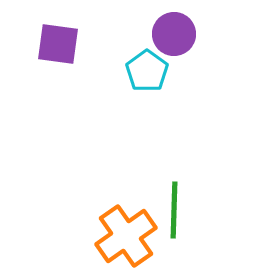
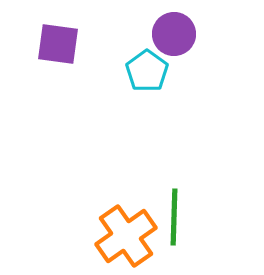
green line: moved 7 px down
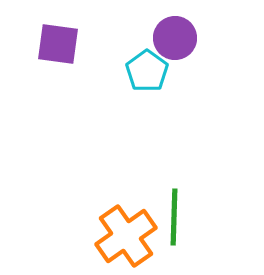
purple circle: moved 1 px right, 4 px down
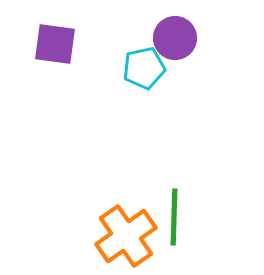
purple square: moved 3 px left
cyan pentagon: moved 3 px left, 3 px up; rotated 24 degrees clockwise
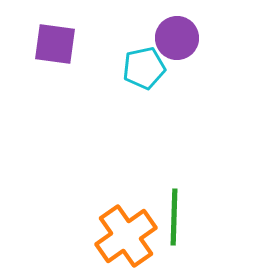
purple circle: moved 2 px right
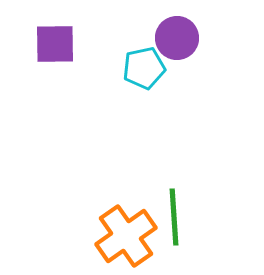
purple square: rotated 9 degrees counterclockwise
green line: rotated 6 degrees counterclockwise
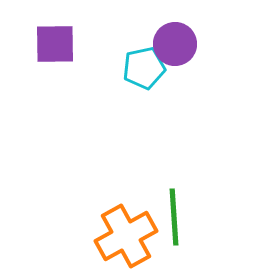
purple circle: moved 2 px left, 6 px down
orange cross: rotated 6 degrees clockwise
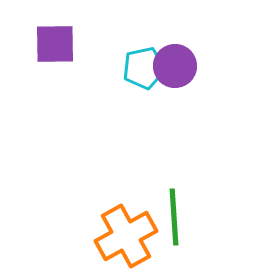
purple circle: moved 22 px down
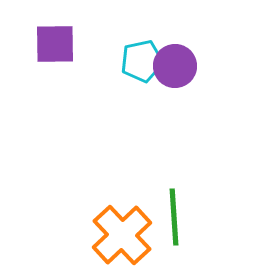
cyan pentagon: moved 2 px left, 7 px up
orange cross: moved 4 px left, 1 px up; rotated 14 degrees counterclockwise
